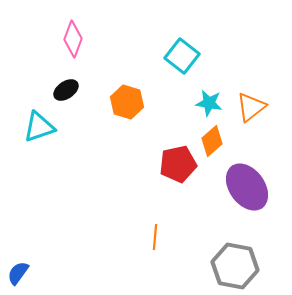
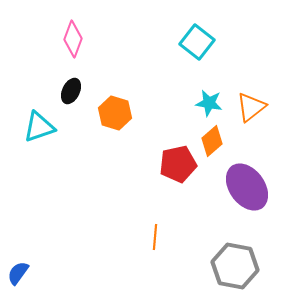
cyan square: moved 15 px right, 14 px up
black ellipse: moved 5 px right, 1 px down; rotated 30 degrees counterclockwise
orange hexagon: moved 12 px left, 11 px down
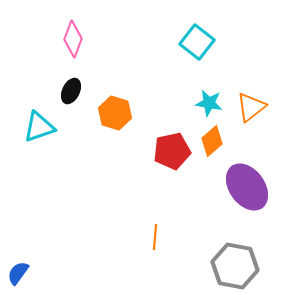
red pentagon: moved 6 px left, 13 px up
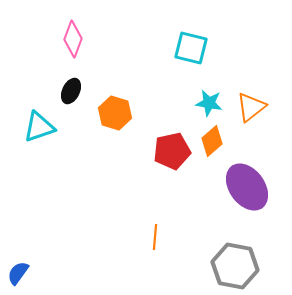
cyan square: moved 6 px left, 6 px down; rotated 24 degrees counterclockwise
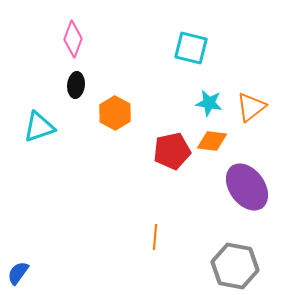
black ellipse: moved 5 px right, 6 px up; rotated 20 degrees counterclockwise
orange hexagon: rotated 12 degrees clockwise
orange diamond: rotated 48 degrees clockwise
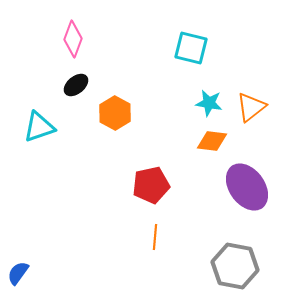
black ellipse: rotated 45 degrees clockwise
red pentagon: moved 21 px left, 34 px down
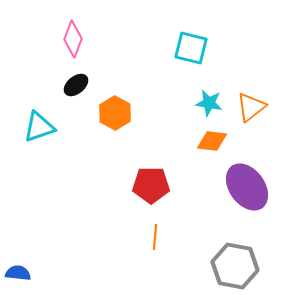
red pentagon: rotated 12 degrees clockwise
blue semicircle: rotated 60 degrees clockwise
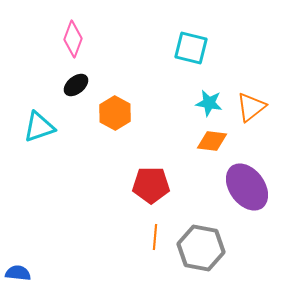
gray hexagon: moved 34 px left, 18 px up
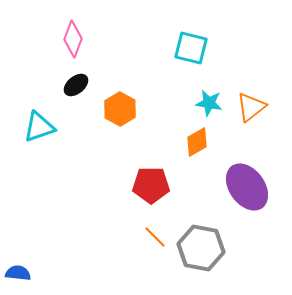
orange hexagon: moved 5 px right, 4 px up
orange diamond: moved 15 px left, 1 px down; rotated 36 degrees counterclockwise
orange line: rotated 50 degrees counterclockwise
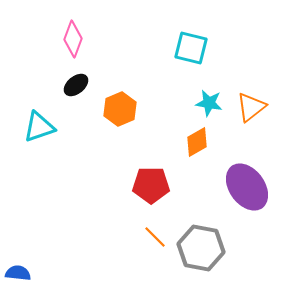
orange hexagon: rotated 8 degrees clockwise
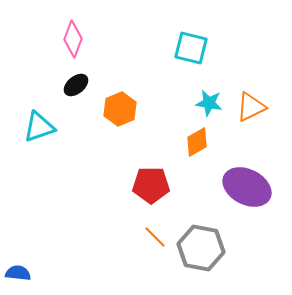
orange triangle: rotated 12 degrees clockwise
purple ellipse: rotated 27 degrees counterclockwise
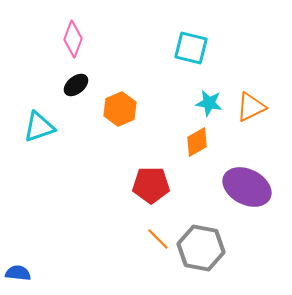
orange line: moved 3 px right, 2 px down
